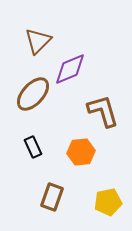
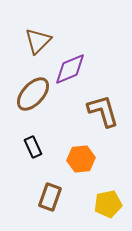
orange hexagon: moved 7 px down
brown rectangle: moved 2 px left
yellow pentagon: moved 2 px down
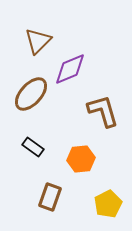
brown ellipse: moved 2 px left
black rectangle: rotated 30 degrees counterclockwise
yellow pentagon: rotated 16 degrees counterclockwise
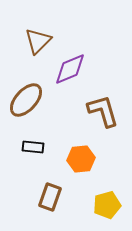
brown ellipse: moved 5 px left, 6 px down
black rectangle: rotated 30 degrees counterclockwise
yellow pentagon: moved 1 px left, 1 px down; rotated 12 degrees clockwise
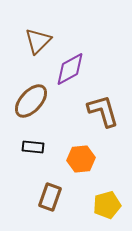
purple diamond: rotated 6 degrees counterclockwise
brown ellipse: moved 5 px right, 1 px down
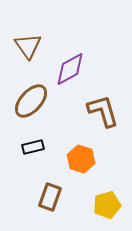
brown triangle: moved 10 px left, 5 px down; rotated 20 degrees counterclockwise
black rectangle: rotated 20 degrees counterclockwise
orange hexagon: rotated 24 degrees clockwise
